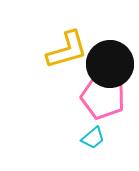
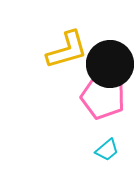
cyan trapezoid: moved 14 px right, 12 px down
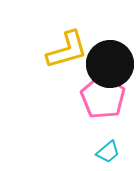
pink pentagon: rotated 15 degrees clockwise
cyan trapezoid: moved 1 px right, 2 px down
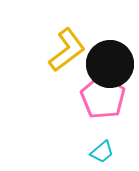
yellow L-shape: rotated 21 degrees counterclockwise
cyan trapezoid: moved 6 px left
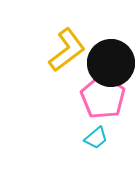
black circle: moved 1 px right, 1 px up
cyan trapezoid: moved 6 px left, 14 px up
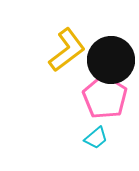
black circle: moved 3 px up
pink pentagon: moved 2 px right
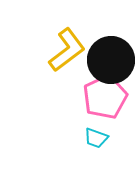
pink pentagon: rotated 15 degrees clockwise
cyan trapezoid: rotated 60 degrees clockwise
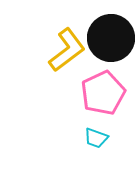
black circle: moved 22 px up
pink pentagon: moved 2 px left, 4 px up
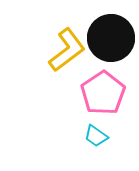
pink pentagon: rotated 9 degrees counterclockwise
cyan trapezoid: moved 2 px up; rotated 15 degrees clockwise
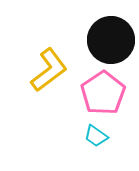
black circle: moved 2 px down
yellow L-shape: moved 18 px left, 20 px down
